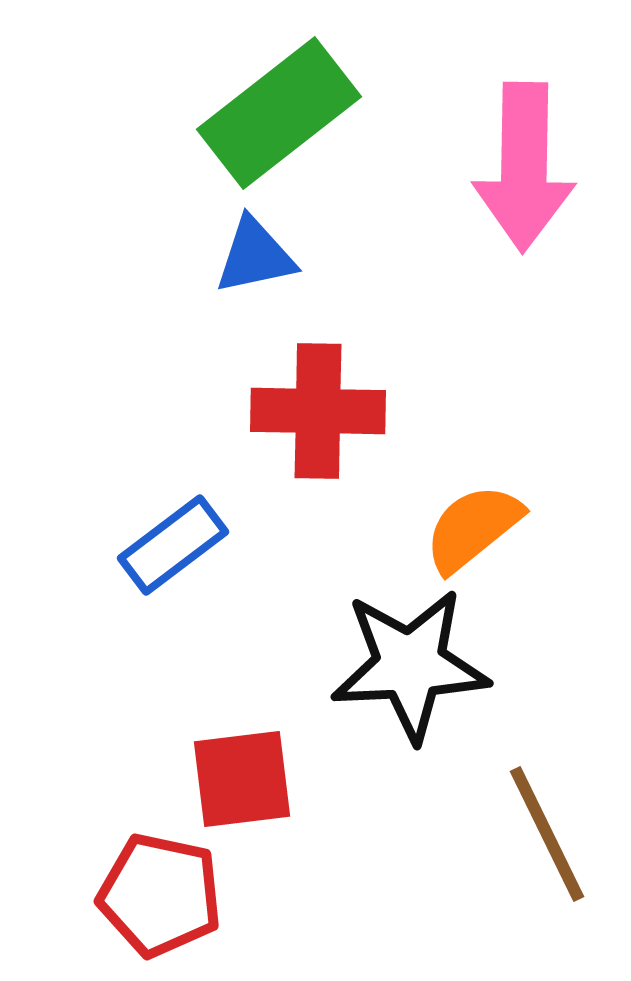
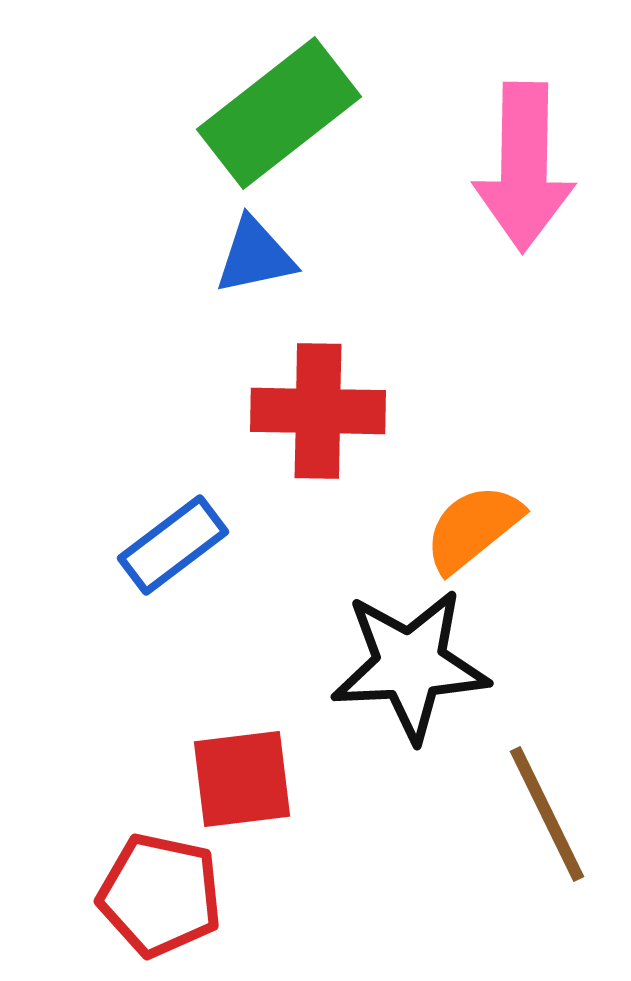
brown line: moved 20 px up
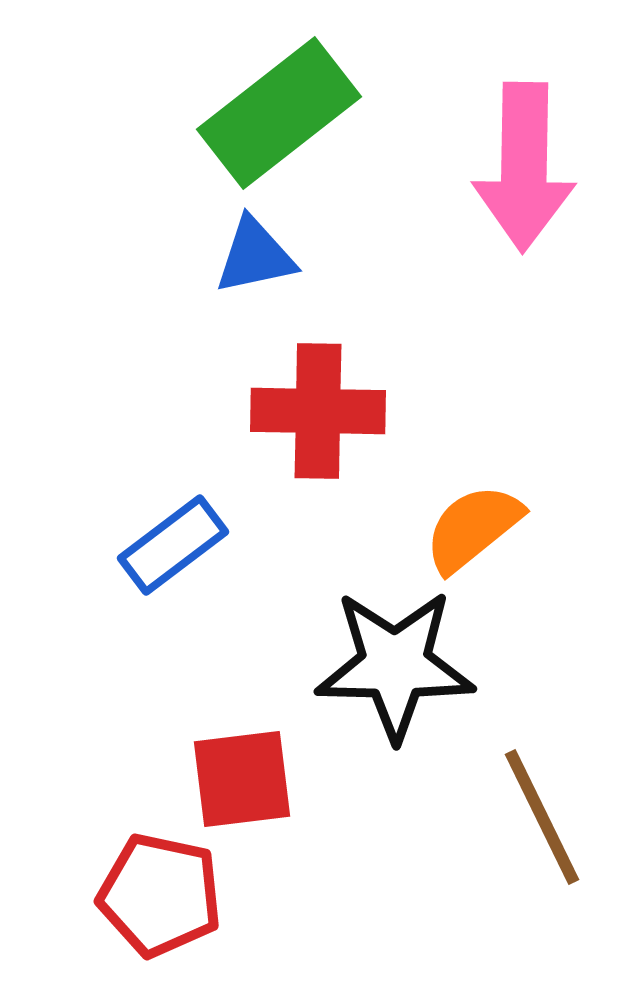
black star: moved 15 px left; rotated 4 degrees clockwise
brown line: moved 5 px left, 3 px down
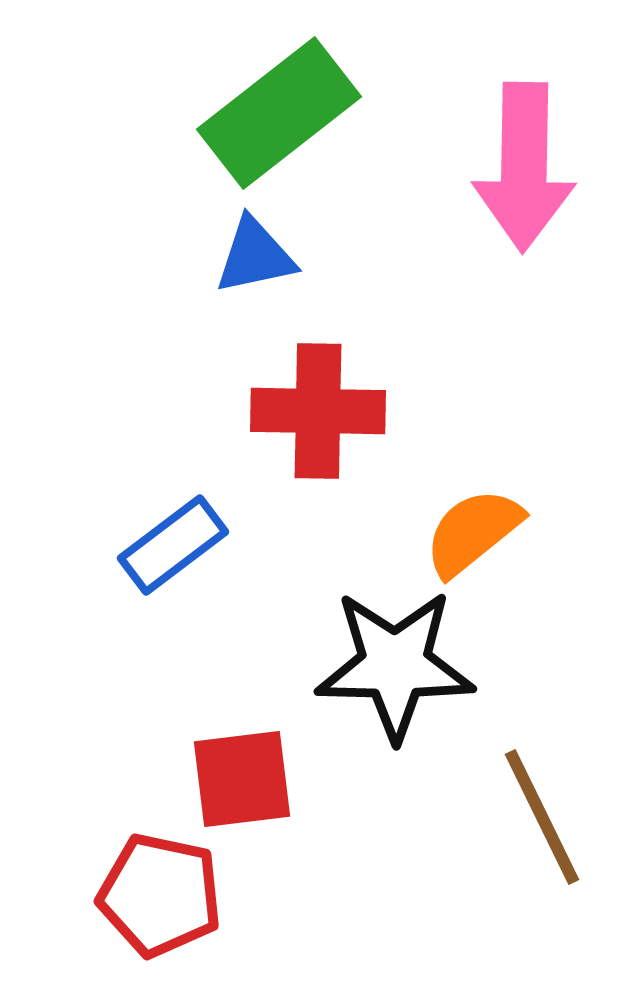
orange semicircle: moved 4 px down
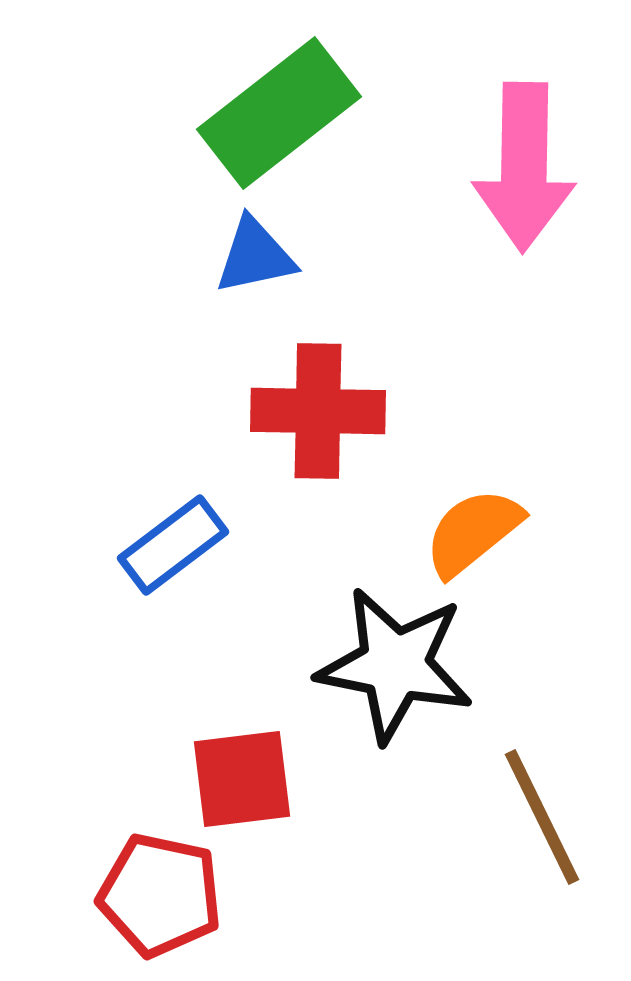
black star: rotated 10 degrees clockwise
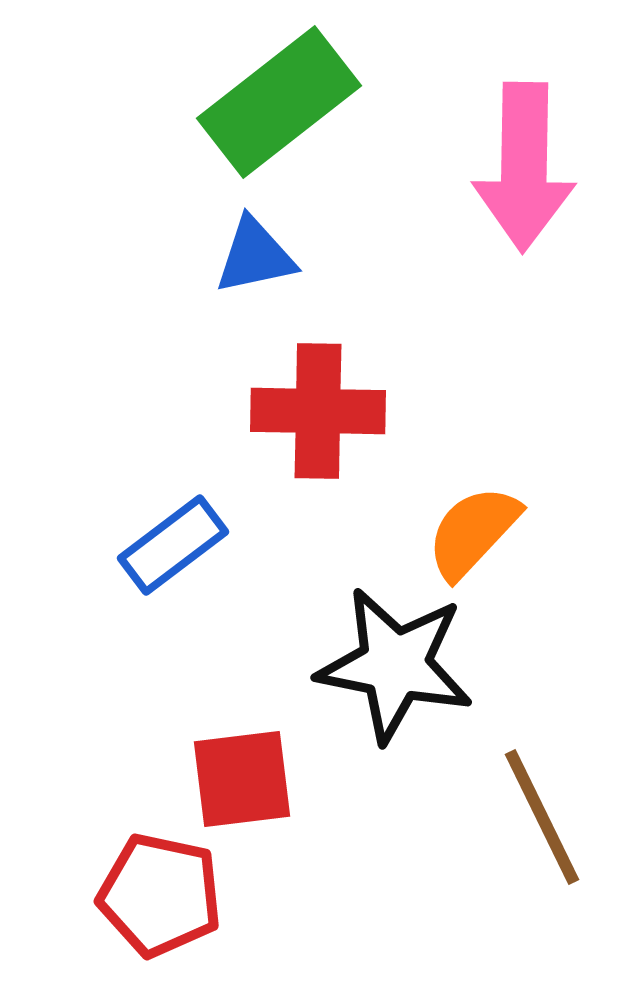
green rectangle: moved 11 px up
orange semicircle: rotated 8 degrees counterclockwise
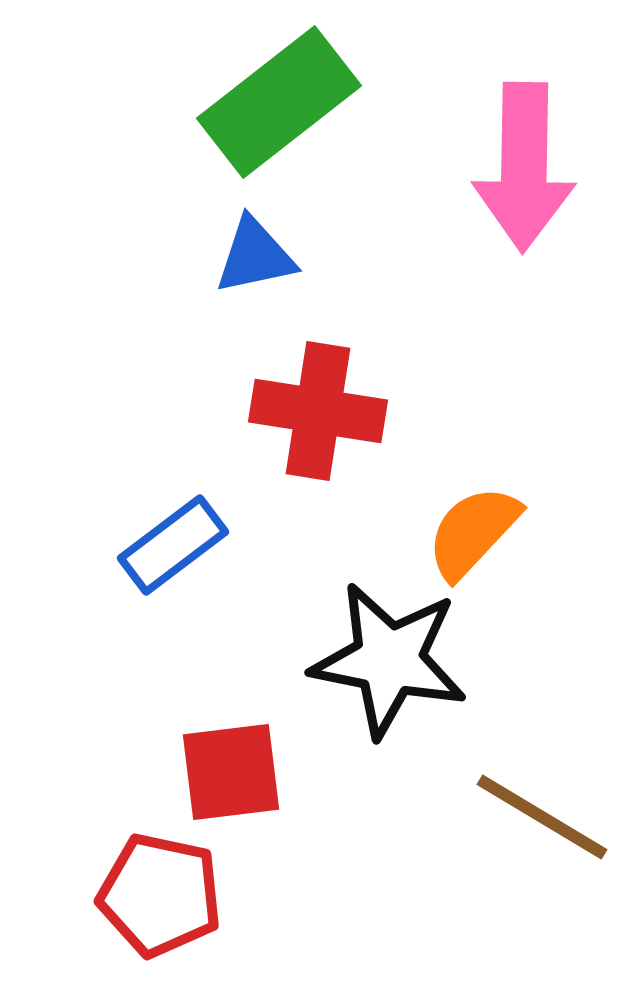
red cross: rotated 8 degrees clockwise
black star: moved 6 px left, 5 px up
red square: moved 11 px left, 7 px up
brown line: rotated 33 degrees counterclockwise
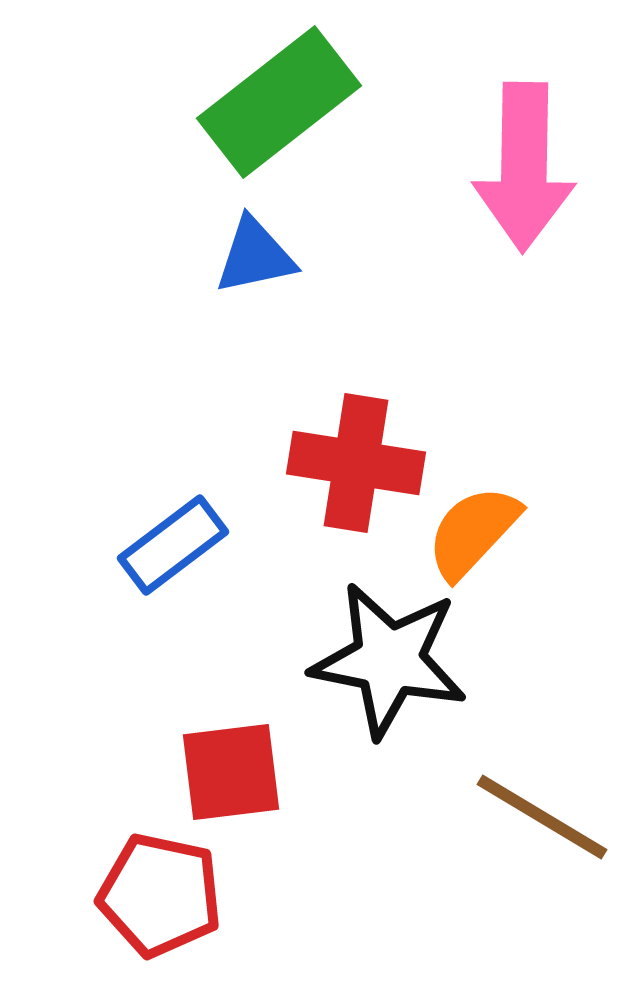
red cross: moved 38 px right, 52 px down
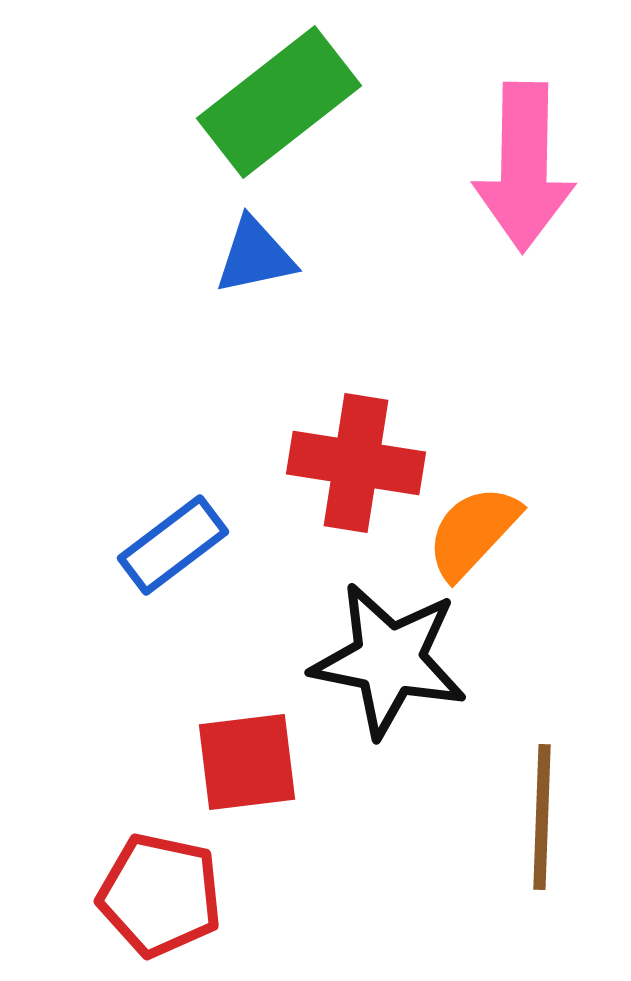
red square: moved 16 px right, 10 px up
brown line: rotated 61 degrees clockwise
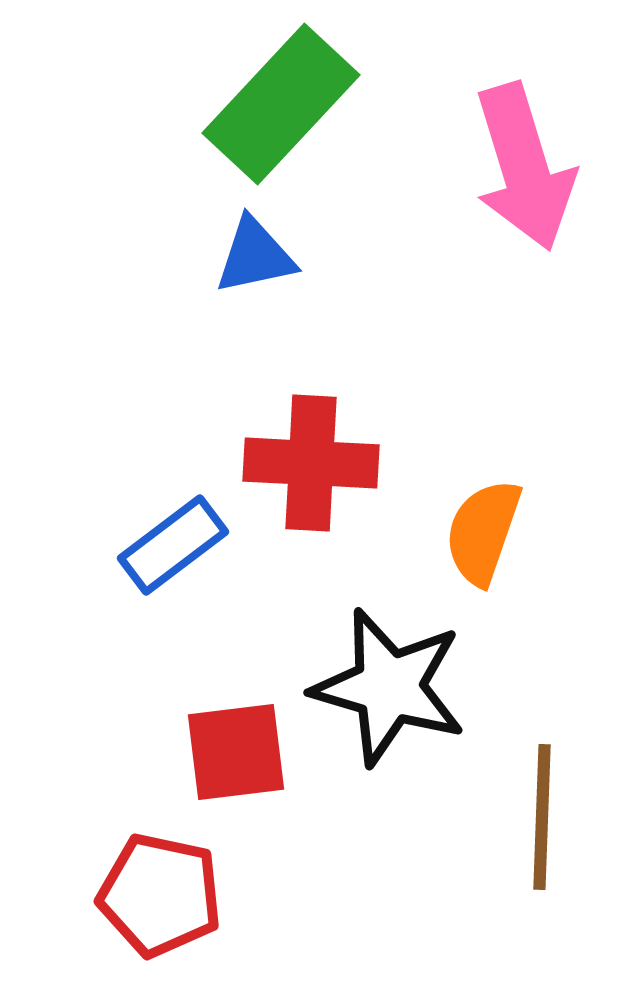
green rectangle: moved 2 px right, 2 px down; rotated 9 degrees counterclockwise
pink arrow: rotated 18 degrees counterclockwise
red cross: moved 45 px left; rotated 6 degrees counterclockwise
orange semicircle: moved 10 px right; rotated 24 degrees counterclockwise
black star: moved 27 px down; rotated 5 degrees clockwise
red square: moved 11 px left, 10 px up
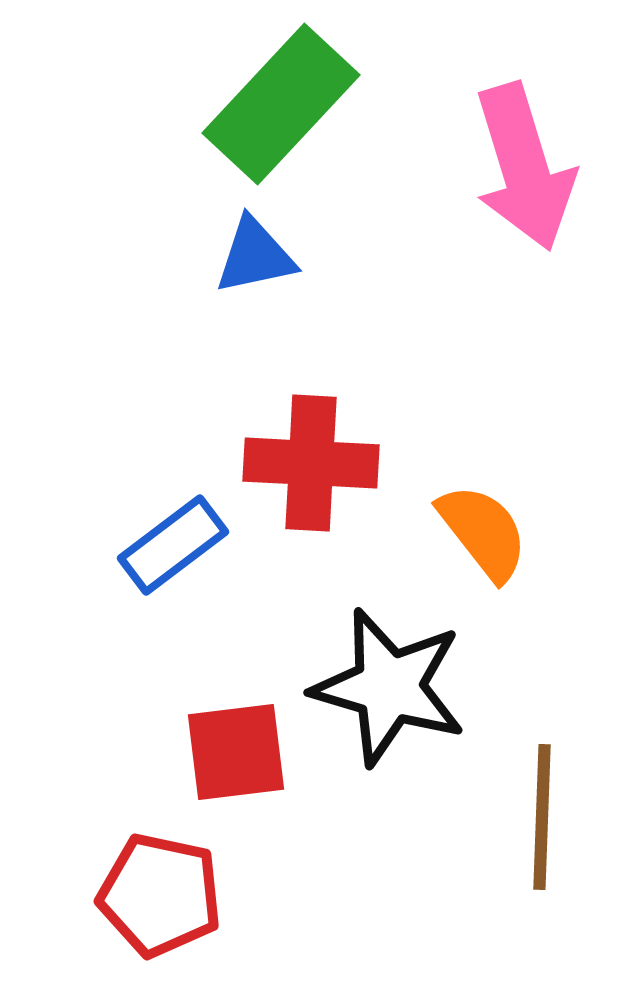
orange semicircle: rotated 123 degrees clockwise
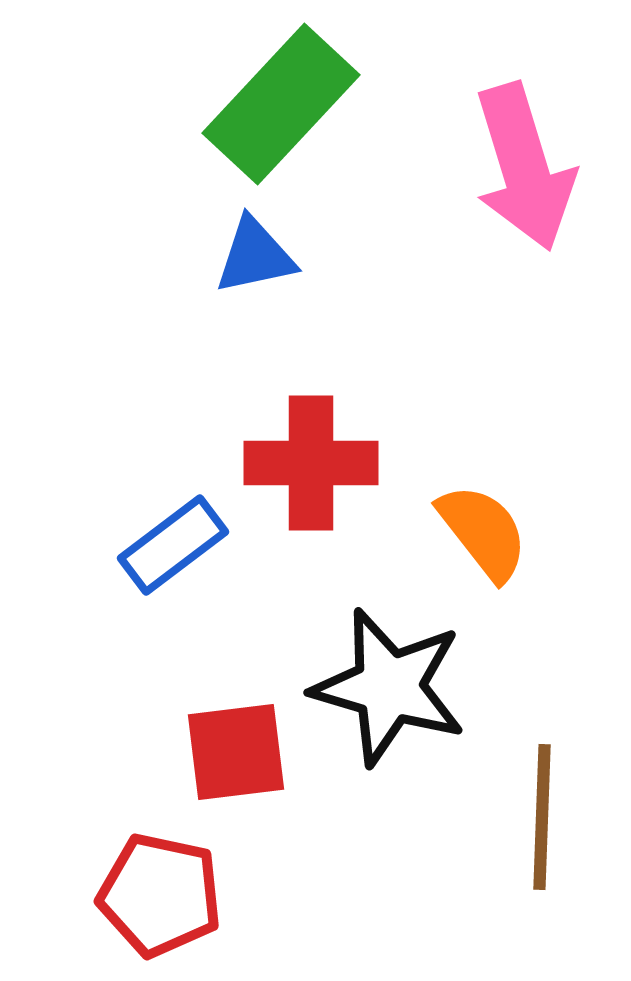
red cross: rotated 3 degrees counterclockwise
